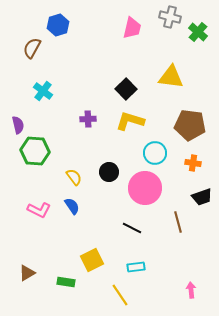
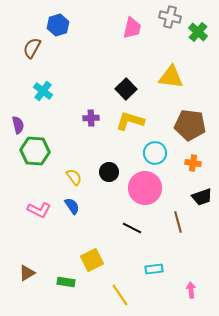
purple cross: moved 3 px right, 1 px up
cyan rectangle: moved 18 px right, 2 px down
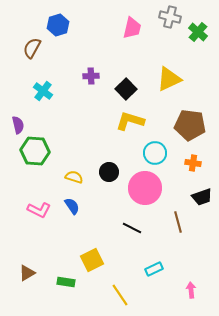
yellow triangle: moved 2 px left, 2 px down; rotated 32 degrees counterclockwise
purple cross: moved 42 px up
yellow semicircle: rotated 36 degrees counterclockwise
cyan rectangle: rotated 18 degrees counterclockwise
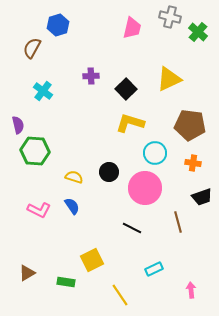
yellow L-shape: moved 2 px down
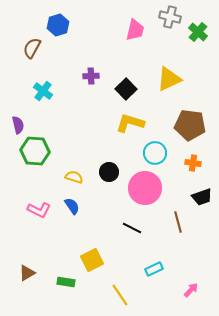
pink trapezoid: moved 3 px right, 2 px down
pink arrow: rotated 49 degrees clockwise
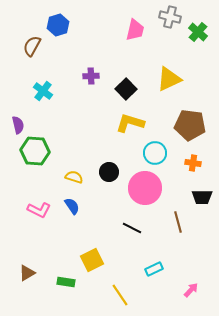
brown semicircle: moved 2 px up
black trapezoid: rotated 20 degrees clockwise
